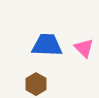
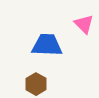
pink triangle: moved 24 px up
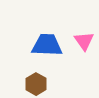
pink triangle: moved 17 px down; rotated 10 degrees clockwise
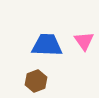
brown hexagon: moved 3 px up; rotated 10 degrees clockwise
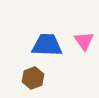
brown hexagon: moved 3 px left, 3 px up
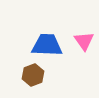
brown hexagon: moved 3 px up
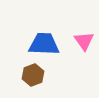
blue trapezoid: moved 3 px left, 1 px up
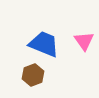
blue trapezoid: rotated 20 degrees clockwise
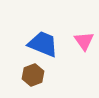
blue trapezoid: moved 1 px left
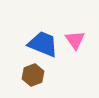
pink triangle: moved 9 px left, 1 px up
